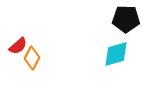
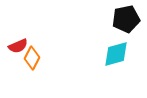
black pentagon: rotated 12 degrees counterclockwise
red semicircle: rotated 18 degrees clockwise
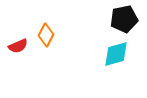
black pentagon: moved 2 px left
orange diamond: moved 14 px right, 23 px up
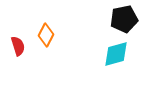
red semicircle: rotated 84 degrees counterclockwise
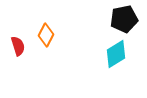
cyan diamond: rotated 16 degrees counterclockwise
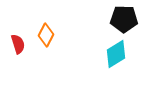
black pentagon: rotated 12 degrees clockwise
red semicircle: moved 2 px up
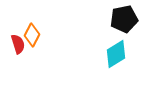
black pentagon: rotated 12 degrees counterclockwise
orange diamond: moved 14 px left
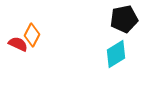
red semicircle: rotated 48 degrees counterclockwise
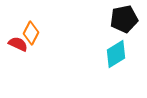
orange diamond: moved 1 px left, 2 px up
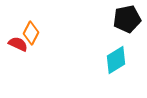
black pentagon: moved 3 px right
cyan diamond: moved 6 px down
